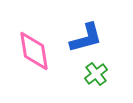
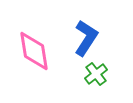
blue L-shape: rotated 42 degrees counterclockwise
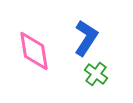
green cross: rotated 15 degrees counterclockwise
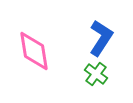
blue L-shape: moved 15 px right
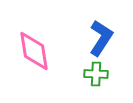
green cross: rotated 35 degrees counterclockwise
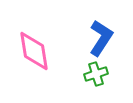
green cross: rotated 20 degrees counterclockwise
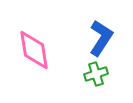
pink diamond: moved 1 px up
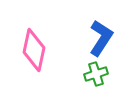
pink diamond: rotated 21 degrees clockwise
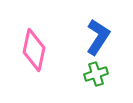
blue L-shape: moved 3 px left, 1 px up
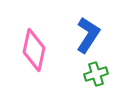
blue L-shape: moved 10 px left, 2 px up
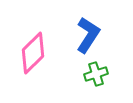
pink diamond: moved 1 px left, 3 px down; rotated 33 degrees clockwise
